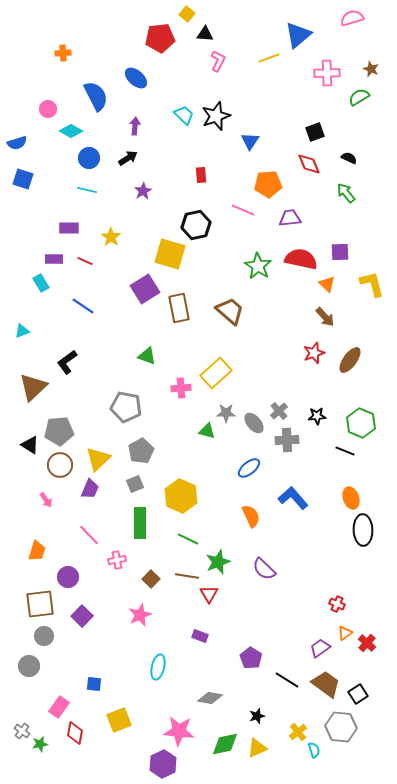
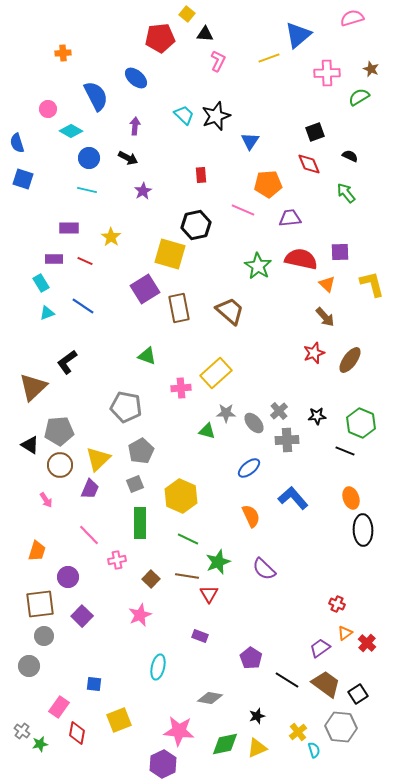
blue semicircle at (17, 143): rotated 90 degrees clockwise
black arrow at (128, 158): rotated 60 degrees clockwise
black semicircle at (349, 158): moved 1 px right, 2 px up
cyan triangle at (22, 331): moved 25 px right, 18 px up
red diamond at (75, 733): moved 2 px right
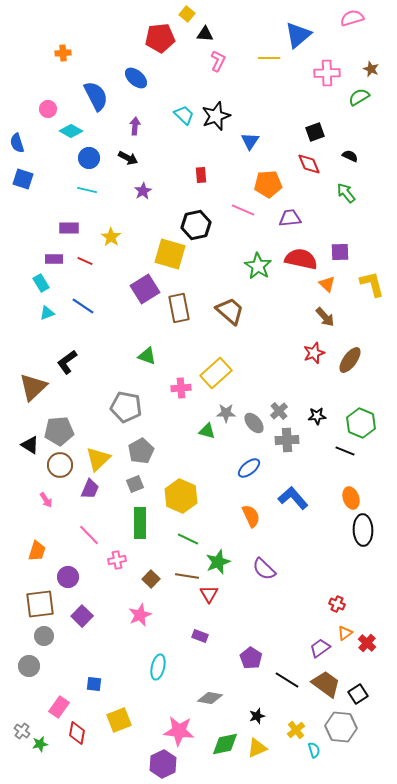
yellow line at (269, 58): rotated 20 degrees clockwise
yellow cross at (298, 732): moved 2 px left, 2 px up
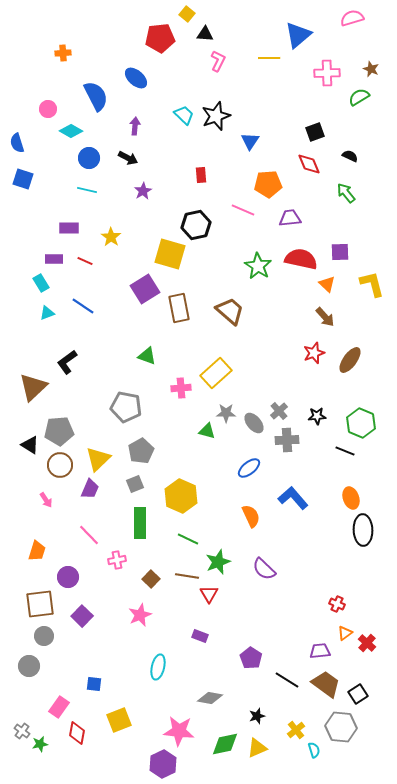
purple trapezoid at (320, 648): moved 3 px down; rotated 30 degrees clockwise
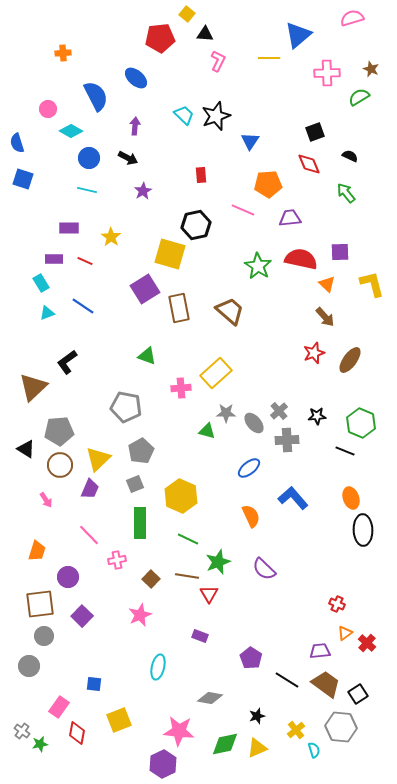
black triangle at (30, 445): moved 4 px left, 4 px down
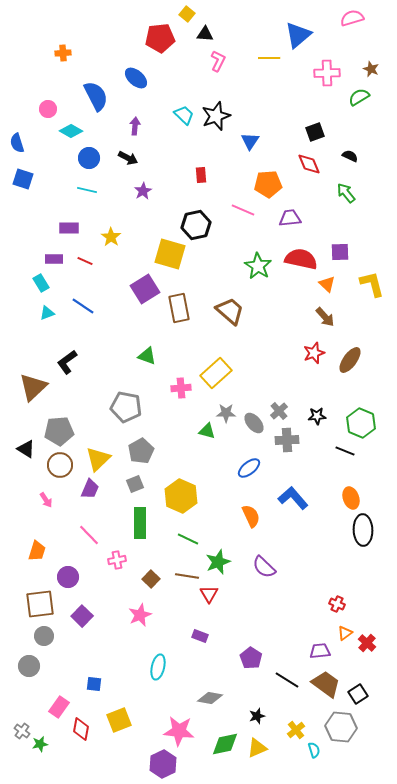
purple semicircle at (264, 569): moved 2 px up
red diamond at (77, 733): moved 4 px right, 4 px up
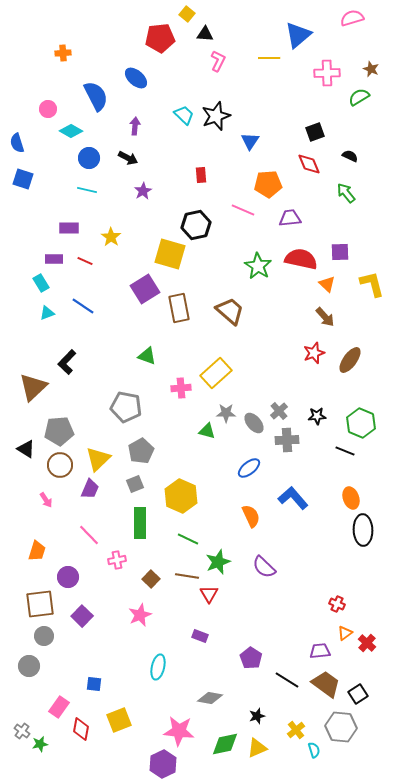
black L-shape at (67, 362): rotated 10 degrees counterclockwise
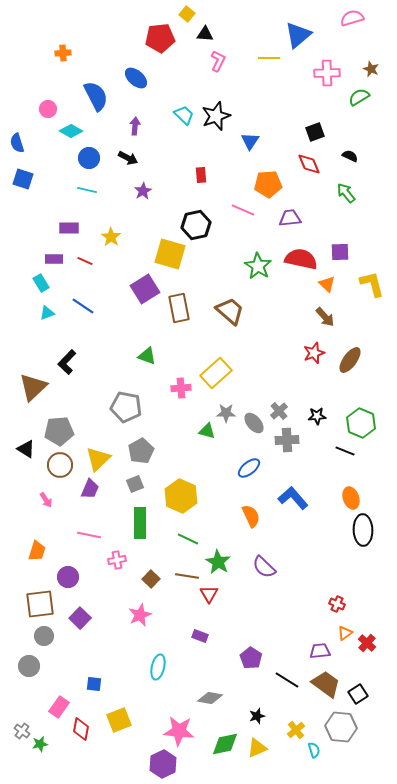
pink line at (89, 535): rotated 35 degrees counterclockwise
green star at (218, 562): rotated 20 degrees counterclockwise
purple square at (82, 616): moved 2 px left, 2 px down
